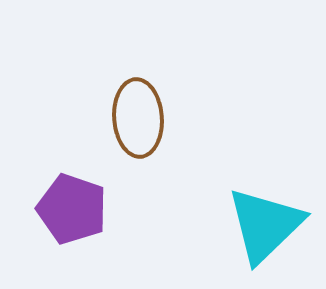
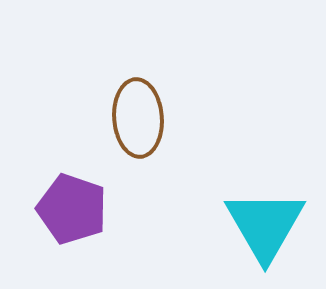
cyan triangle: rotated 16 degrees counterclockwise
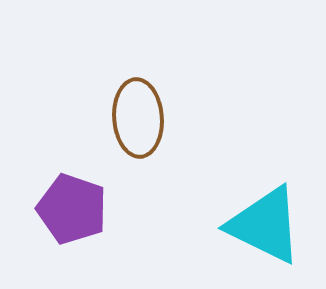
cyan triangle: rotated 34 degrees counterclockwise
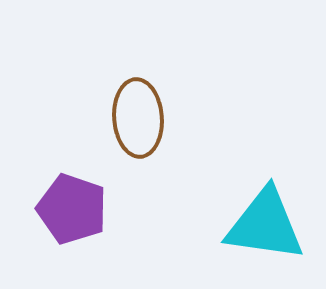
cyan triangle: rotated 18 degrees counterclockwise
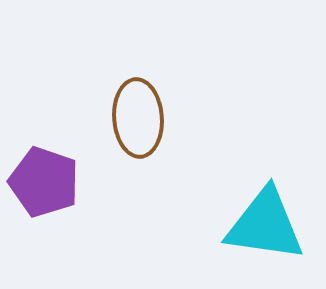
purple pentagon: moved 28 px left, 27 px up
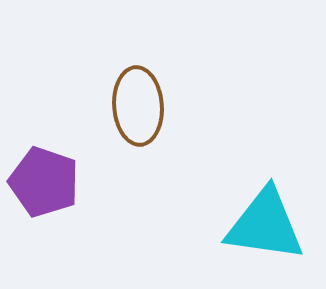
brown ellipse: moved 12 px up
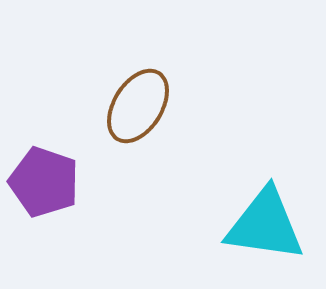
brown ellipse: rotated 36 degrees clockwise
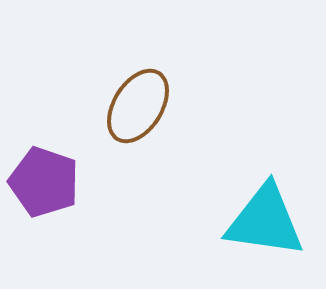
cyan triangle: moved 4 px up
